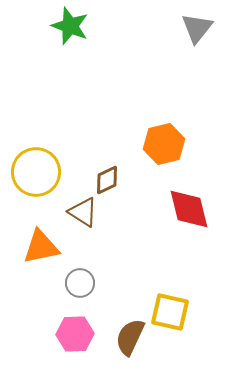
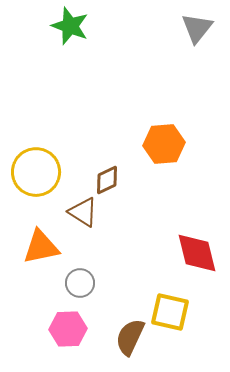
orange hexagon: rotated 9 degrees clockwise
red diamond: moved 8 px right, 44 px down
pink hexagon: moved 7 px left, 5 px up
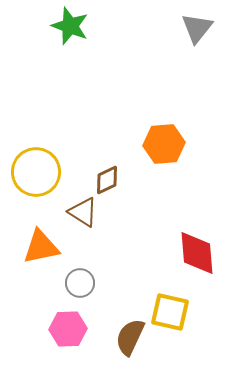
red diamond: rotated 9 degrees clockwise
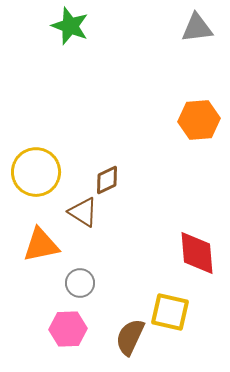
gray triangle: rotated 44 degrees clockwise
orange hexagon: moved 35 px right, 24 px up
orange triangle: moved 2 px up
